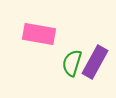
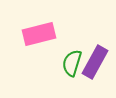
pink rectangle: rotated 24 degrees counterclockwise
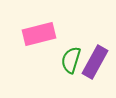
green semicircle: moved 1 px left, 3 px up
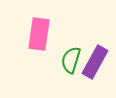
pink rectangle: rotated 68 degrees counterclockwise
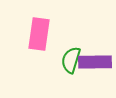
purple rectangle: rotated 60 degrees clockwise
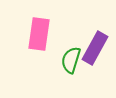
purple rectangle: moved 14 px up; rotated 60 degrees counterclockwise
